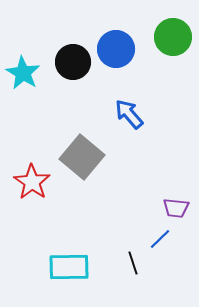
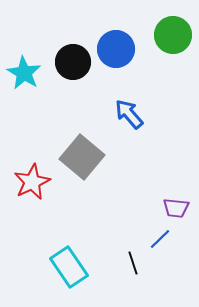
green circle: moved 2 px up
cyan star: moved 1 px right
red star: rotated 12 degrees clockwise
cyan rectangle: rotated 57 degrees clockwise
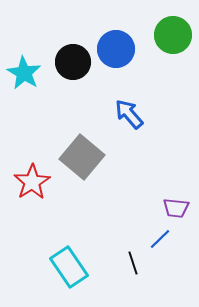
red star: rotated 6 degrees counterclockwise
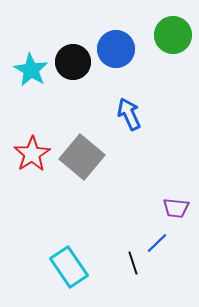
cyan star: moved 7 px right, 3 px up
blue arrow: rotated 16 degrees clockwise
red star: moved 28 px up
blue line: moved 3 px left, 4 px down
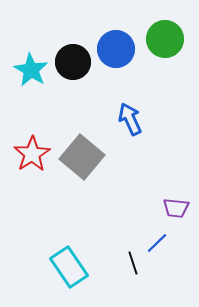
green circle: moved 8 px left, 4 px down
blue arrow: moved 1 px right, 5 px down
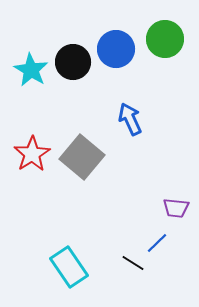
black line: rotated 40 degrees counterclockwise
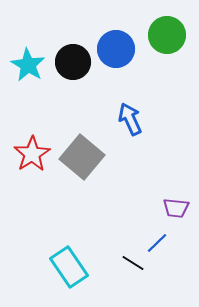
green circle: moved 2 px right, 4 px up
cyan star: moved 3 px left, 5 px up
